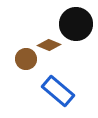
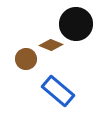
brown diamond: moved 2 px right
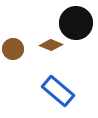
black circle: moved 1 px up
brown circle: moved 13 px left, 10 px up
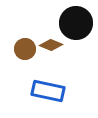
brown circle: moved 12 px right
blue rectangle: moved 10 px left; rotated 28 degrees counterclockwise
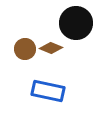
brown diamond: moved 3 px down
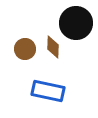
brown diamond: moved 2 px right, 1 px up; rotated 70 degrees clockwise
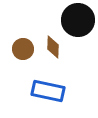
black circle: moved 2 px right, 3 px up
brown circle: moved 2 px left
